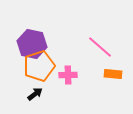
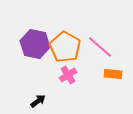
purple hexagon: moved 3 px right
orange pentagon: moved 26 px right, 19 px up; rotated 24 degrees counterclockwise
pink cross: rotated 30 degrees counterclockwise
black arrow: moved 3 px right, 7 px down
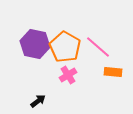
pink line: moved 2 px left
orange rectangle: moved 2 px up
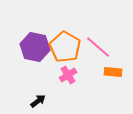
purple hexagon: moved 3 px down
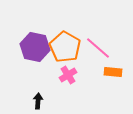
pink line: moved 1 px down
black arrow: rotated 49 degrees counterclockwise
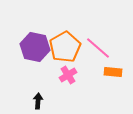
orange pentagon: rotated 12 degrees clockwise
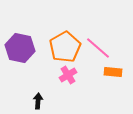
purple hexagon: moved 15 px left, 1 px down
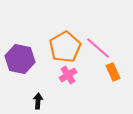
purple hexagon: moved 11 px down
orange rectangle: rotated 60 degrees clockwise
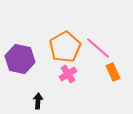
pink cross: moved 1 px up
